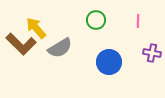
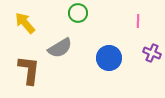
green circle: moved 18 px left, 7 px up
yellow arrow: moved 11 px left, 5 px up
brown L-shape: moved 8 px right, 26 px down; rotated 128 degrees counterclockwise
purple cross: rotated 12 degrees clockwise
blue circle: moved 4 px up
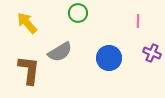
yellow arrow: moved 2 px right
gray semicircle: moved 4 px down
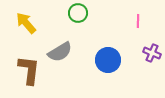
yellow arrow: moved 1 px left
blue circle: moved 1 px left, 2 px down
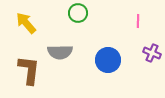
gray semicircle: rotated 30 degrees clockwise
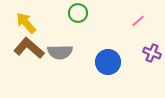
pink line: rotated 48 degrees clockwise
blue circle: moved 2 px down
brown L-shape: moved 22 px up; rotated 56 degrees counterclockwise
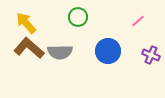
green circle: moved 4 px down
purple cross: moved 1 px left, 2 px down
blue circle: moved 11 px up
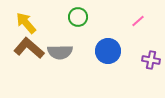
purple cross: moved 5 px down; rotated 12 degrees counterclockwise
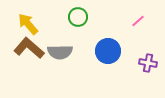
yellow arrow: moved 2 px right, 1 px down
purple cross: moved 3 px left, 3 px down
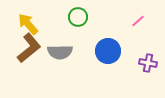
brown L-shape: rotated 100 degrees clockwise
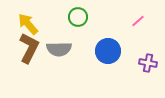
brown L-shape: rotated 24 degrees counterclockwise
gray semicircle: moved 1 px left, 3 px up
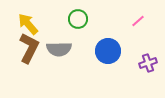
green circle: moved 2 px down
purple cross: rotated 30 degrees counterclockwise
